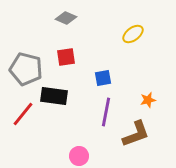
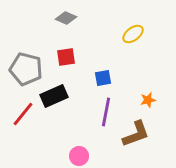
black rectangle: rotated 32 degrees counterclockwise
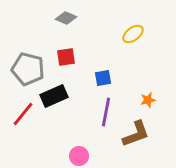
gray pentagon: moved 2 px right
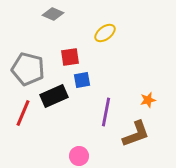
gray diamond: moved 13 px left, 4 px up
yellow ellipse: moved 28 px left, 1 px up
red square: moved 4 px right
blue square: moved 21 px left, 2 px down
red line: moved 1 px up; rotated 16 degrees counterclockwise
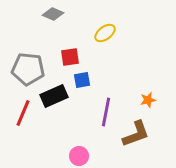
gray pentagon: rotated 8 degrees counterclockwise
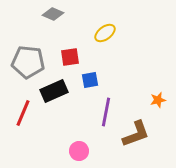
gray pentagon: moved 7 px up
blue square: moved 8 px right
black rectangle: moved 5 px up
orange star: moved 10 px right
pink circle: moved 5 px up
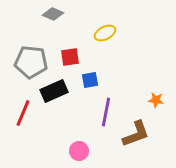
yellow ellipse: rotated 10 degrees clockwise
gray pentagon: moved 3 px right
orange star: moved 2 px left; rotated 21 degrees clockwise
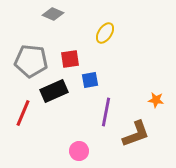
yellow ellipse: rotated 30 degrees counterclockwise
red square: moved 2 px down
gray pentagon: moved 1 px up
